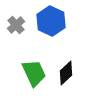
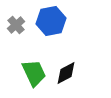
blue hexagon: rotated 24 degrees clockwise
black diamond: rotated 15 degrees clockwise
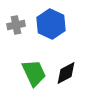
blue hexagon: moved 3 px down; rotated 24 degrees counterclockwise
gray cross: rotated 30 degrees clockwise
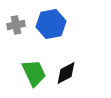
blue hexagon: rotated 24 degrees clockwise
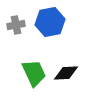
blue hexagon: moved 1 px left, 2 px up
black diamond: rotated 25 degrees clockwise
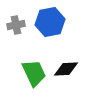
black diamond: moved 4 px up
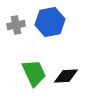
black diamond: moved 7 px down
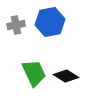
black diamond: rotated 35 degrees clockwise
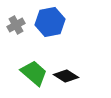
gray cross: rotated 18 degrees counterclockwise
green trapezoid: rotated 24 degrees counterclockwise
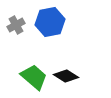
green trapezoid: moved 4 px down
